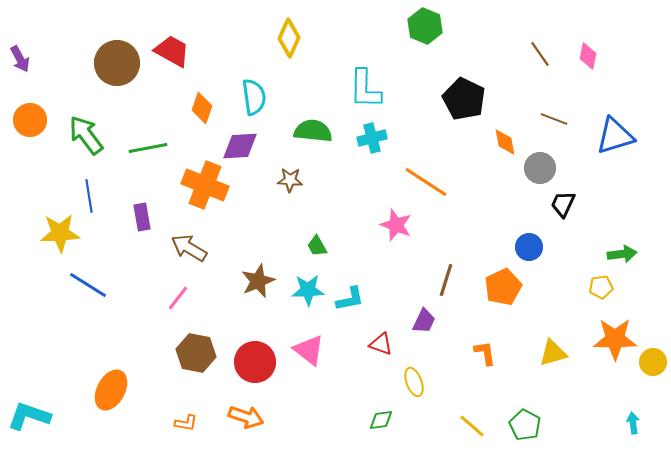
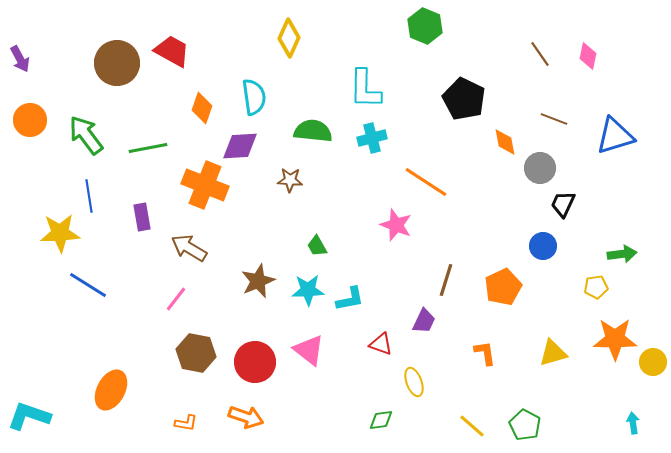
blue circle at (529, 247): moved 14 px right, 1 px up
yellow pentagon at (601, 287): moved 5 px left
pink line at (178, 298): moved 2 px left, 1 px down
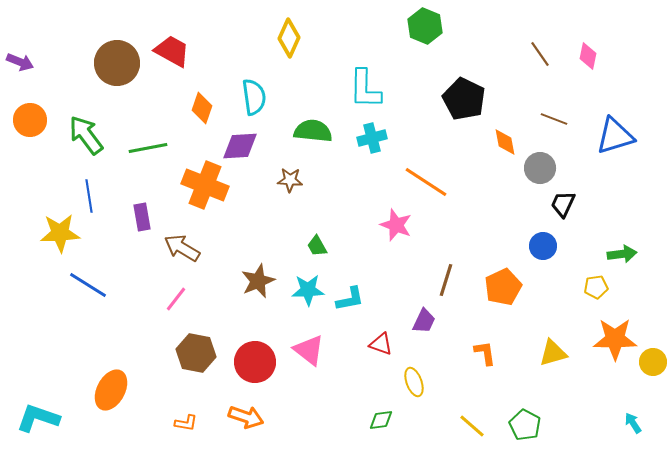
purple arrow at (20, 59): moved 3 px down; rotated 40 degrees counterclockwise
brown arrow at (189, 248): moved 7 px left
cyan L-shape at (29, 416): moved 9 px right, 2 px down
cyan arrow at (633, 423): rotated 25 degrees counterclockwise
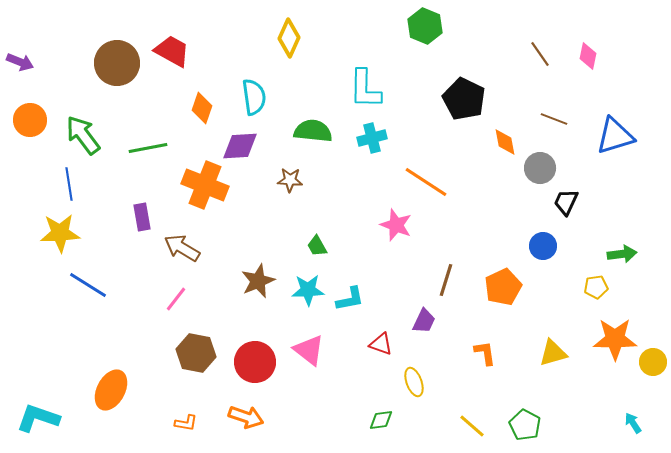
green arrow at (86, 135): moved 3 px left
blue line at (89, 196): moved 20 px left, 12 px up
black trapezoid at (563, 204): moved 3 px right, 2 px up
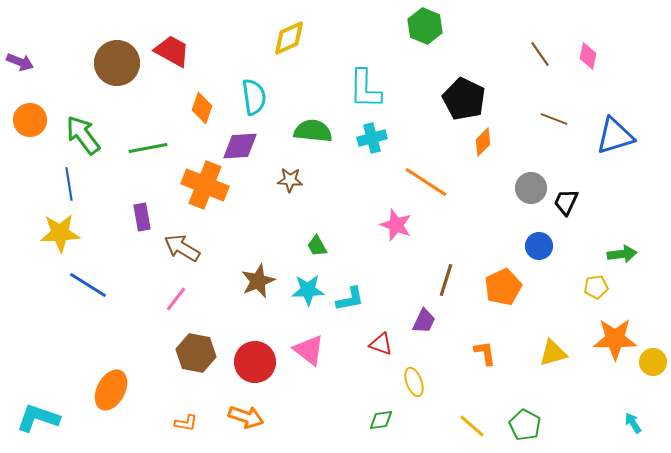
yellow diamond at (289, 38): rotated 42 degrees clockwise
orange diamond at (505, 142): moved 22 px left; rotated 56 degrees clockwise
gray circle at (540, 168): moved 9 px left, 20 px down
blue circle at (543, 246): moved 4 px left
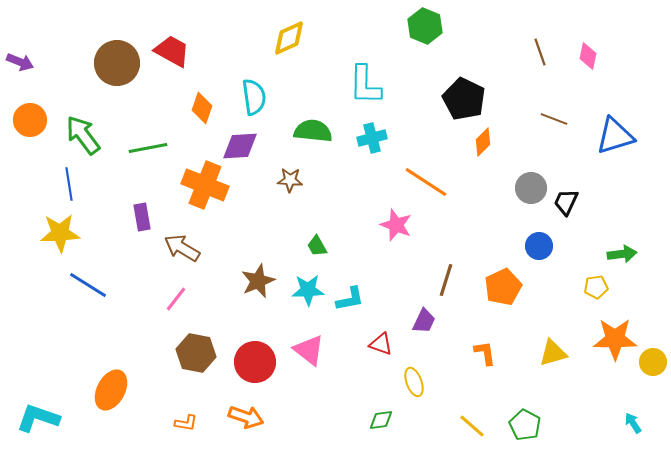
brown line at (540, 54): moved 2 px up; rotated 16 degrees clockwise
cyan L-shape at (365, 89): moved 4 px up
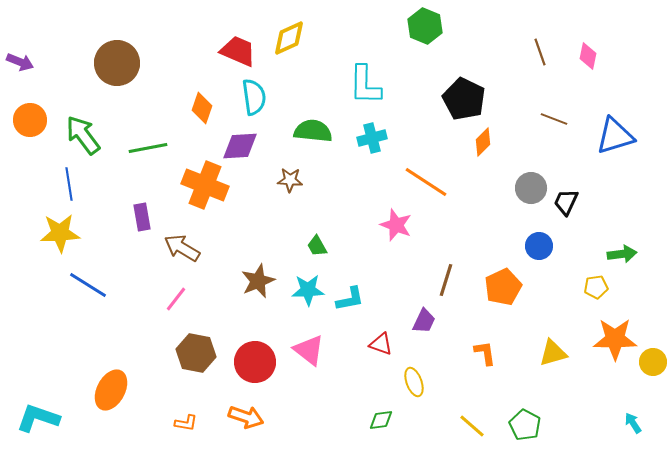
red trapezoid at (172, 51): moved 66 px right; rotated 6 degrees counterclockwise
